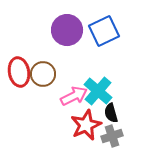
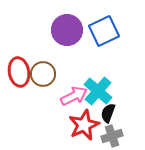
black semicircle: moved 3 px left; rotated 36 degrees clockwise
red star: moved 2 px left
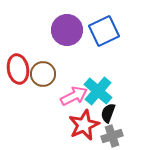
red ellipse: moved 1 px left, 3 px up
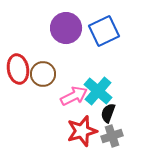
purple circle: moved 1 px left, 2 px up
red star: moved 2 px left, 6 px down; rotated 8 degrees clockwise
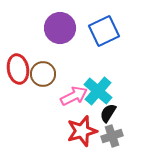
purple circle: moved 6 px left
black semicircle: rotated 12 degrees clockwise
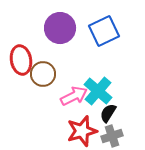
red ellipse: moved 3 px right, 9 px up
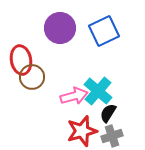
brown circle: moved 11 px left, 3 px down
pink arrow: rotated 12 degrees clockwise
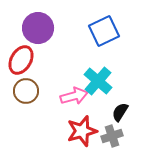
purple circle: moved 22 px left
red ellipse: rotated 40 degrees clockwise
brown circle: moved 6 px left, 14 px down
cyan cross: moved 10 px up
black semicircle: moved 12 px right, 1 px up
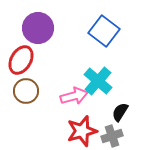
blue square: rotated 28 degrees counterclockwise
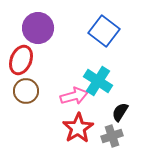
red ellipse: rotated 8 degrees counterclockwise
cyan cross: rotated 8 degrees counterclockwise
red star: moved 4 px left, 3 px up; rotated 16 degrees counterclockwise
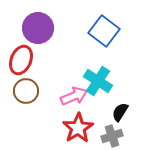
pink arrow: rotated 8 degrees counterclockwise
